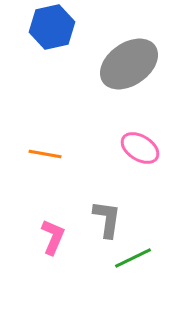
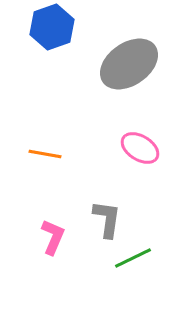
blue hexagon: rotated 6 degrees counterclockwise
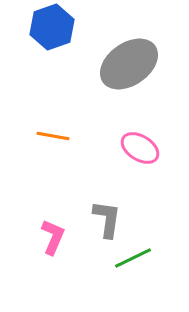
orange line: moved 8 px right, 18 px up
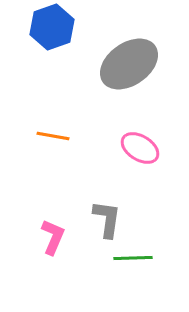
green line: rotated 24 degrees clockwise
